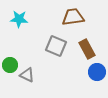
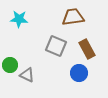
blue circle: moved 18 px left, 1 px down
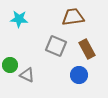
blue circle: moved 2 px down
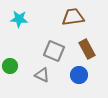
gray square: moved 2 px left, 5 px down
green circle: moved 1 px down
gray triangle: moved 15 px right
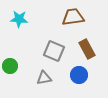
gray triangle: moved 2 px right, 3 px down; rotated 35 degrees counterclockwise
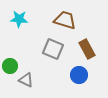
brown trapezoid: moved 8 px left, 3 px down; rotated 25 degrees clockwise
gray square: moved 1 px left, 2 px up
gray triangle: moved 18 px left, 2 px down; rotated 35 degrees clockwise
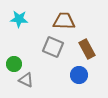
brown trapezoid: moved 1 px left, 1 px down; rotated 15 degrees counterclockwise
gray square: moved 2 px up
green circle: moved 4 px right, 2 px up
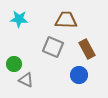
brown trapezoid: moved 2 px right, 1 px up
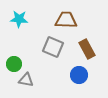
gray triangle: rotated 14 degrees counterclockwise
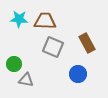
brown trapezoid: moved 21 px left, 1 px down
brown rectangle: moved 6 px up
blue circle: moved 1 px left, 1 px up
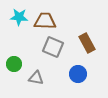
cyan star: moved 2 px up
gray triangle: moved 10 px right, 2 px up
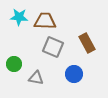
blue circle: moved 4 px left
